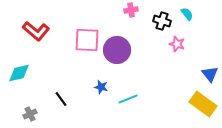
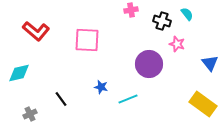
purple circle: moved 32 px right, 14 px down
blue triangle: moved 11 px up
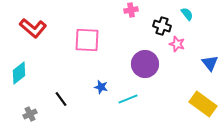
black cross: moved 5 px down
red L-shape: moved 3 px left, 3 px up
purple circle: moved 4 px left
cyan diamond: rotated 25 degrees counterclockwise
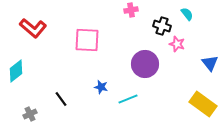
cyan diamond: moved 3 px left, 2 px up
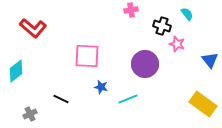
pink square: moved 16 px down
blue triangle: moved 3 px up
black line: rotated 28 degrees counterclockwise
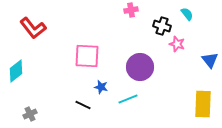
red L-shape: rotated 12 degrees clockwise
purple circle: moved 5 px left, 3 px down
black line: moved 22 px right, 6 px down
yellow rectangle: rotated 56 degrees clockwise
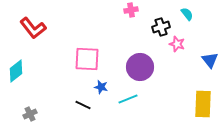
black cross: moved 1 px left, 1 px down; rotated 36 degrees counterclockwise
pink square: moved 3 px down
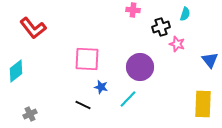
pink cross: moved 2 px right; rotated 16 degrees clockwise
cyan semicircle: moved 2 px left; rotated 56 degrees clockwise
cyan line: rotated 24 degrees counterclockwise
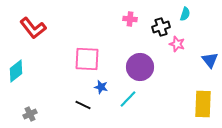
pink cross: moved 3 px left, 9 px down
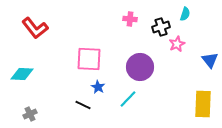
red L-shape: moved 2 px right
pink star: rotated 28 degrees clockwise
pink square: moved 2 px right
cyan diamond: moved 6 px right, 3 px down; rotated 40 degrees clockwise
blue star: moved 3 px left; rotated 16 degrees clockwise
